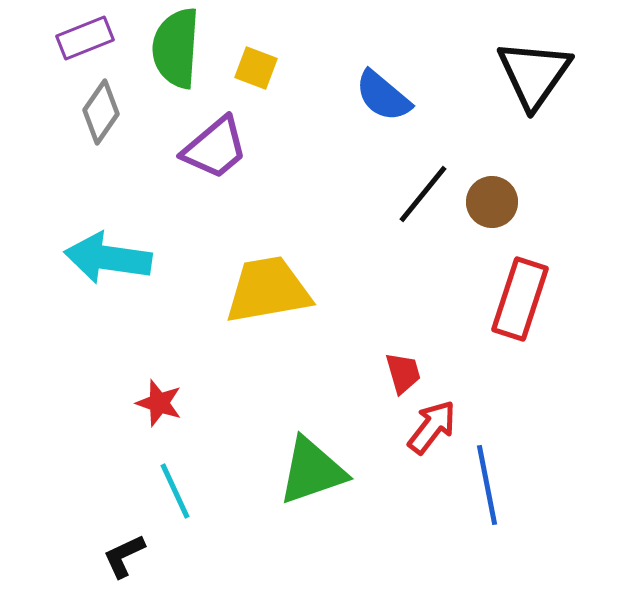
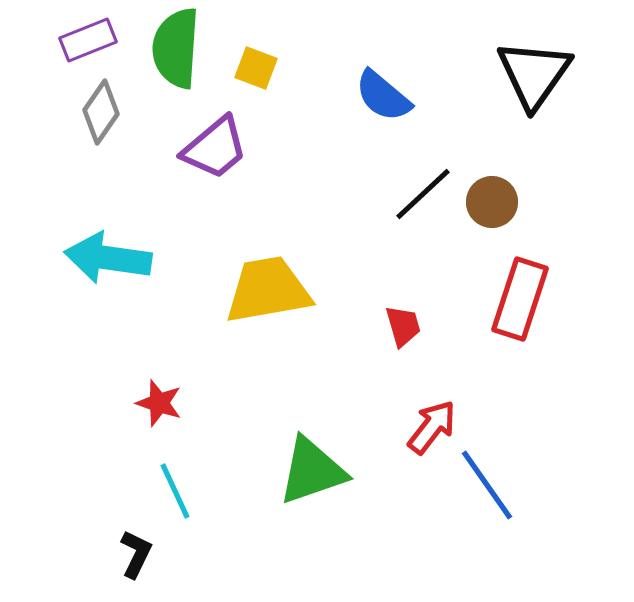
purple rectangle: moved 3 px right, 2 px down
black line: rotated 8 degrees clockwise
red trapezoid: moved 47 px up
blue line: rotated 24 degrees counterclockwise
black L-shape: moved 12 px right, 2 px up; rotated 141 degrees clockwise
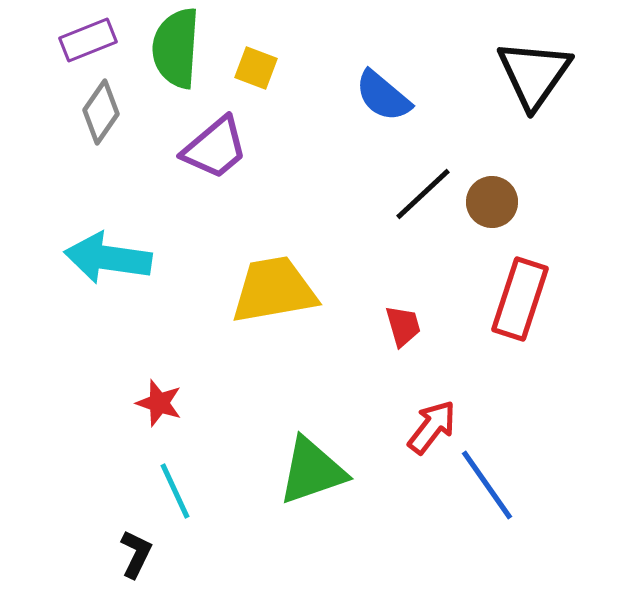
yellow trapezoid: moved 6 px right
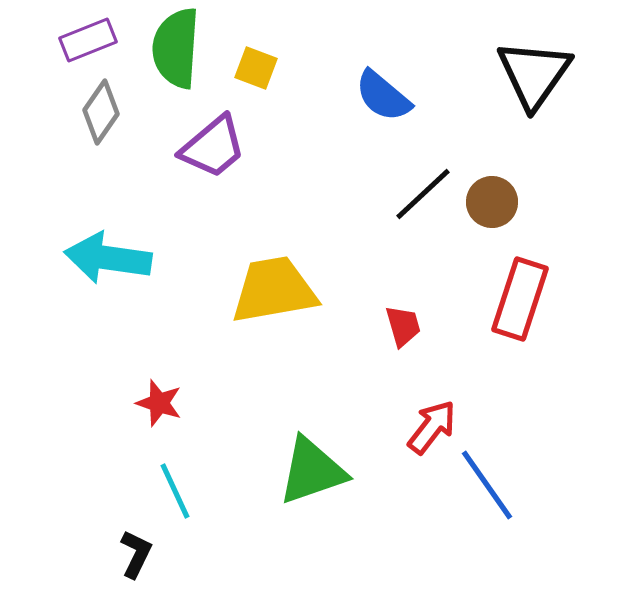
purple trapezoid: moved 2 px left, 1 px up
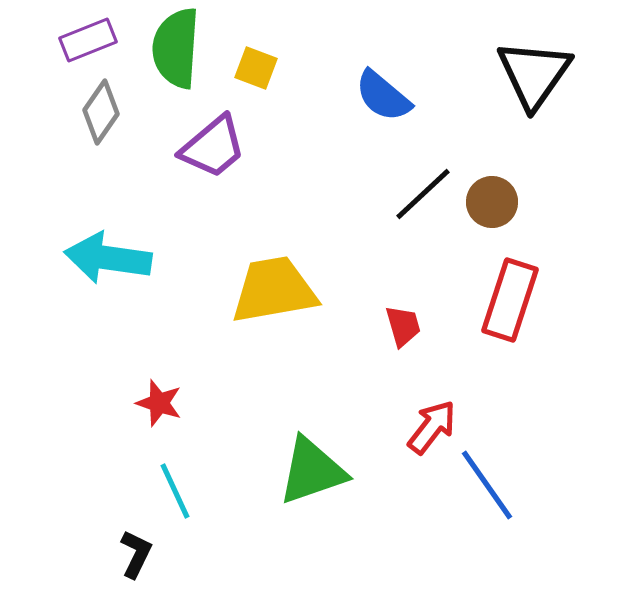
red rectangle: moved 10 px left, 1 px down
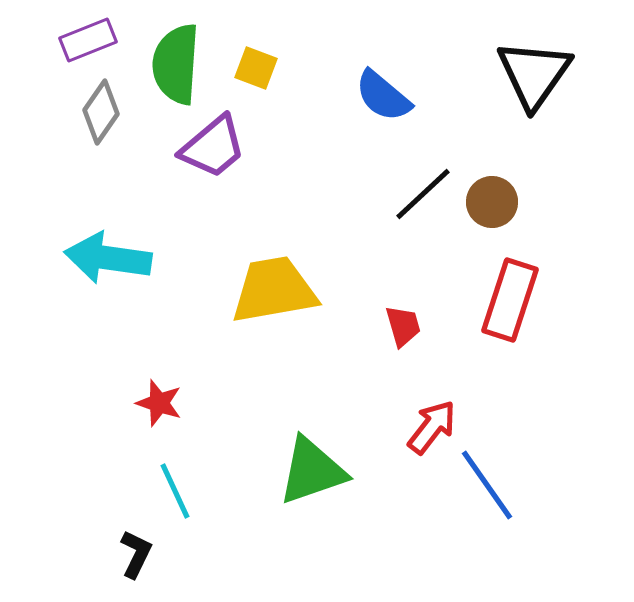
green semicircle: moved 16 px down
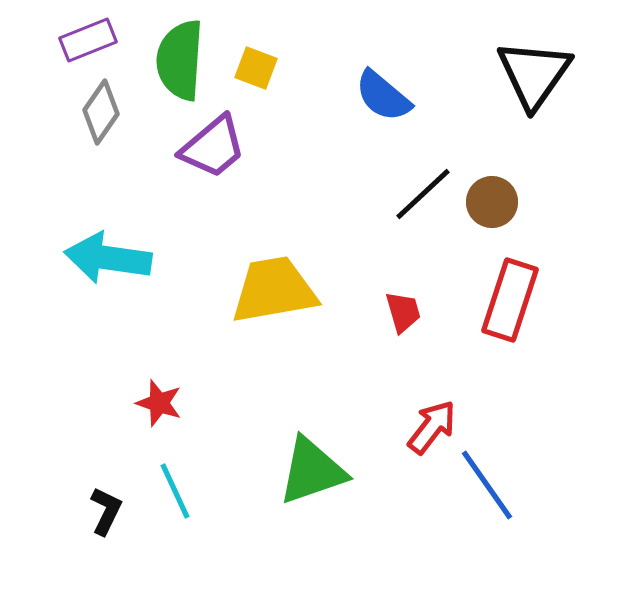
green semicircle: moved 4 px right, 4 px up
red trapezoid: moved 14 px up
black L-shape: moved 30 px left, 43 px up
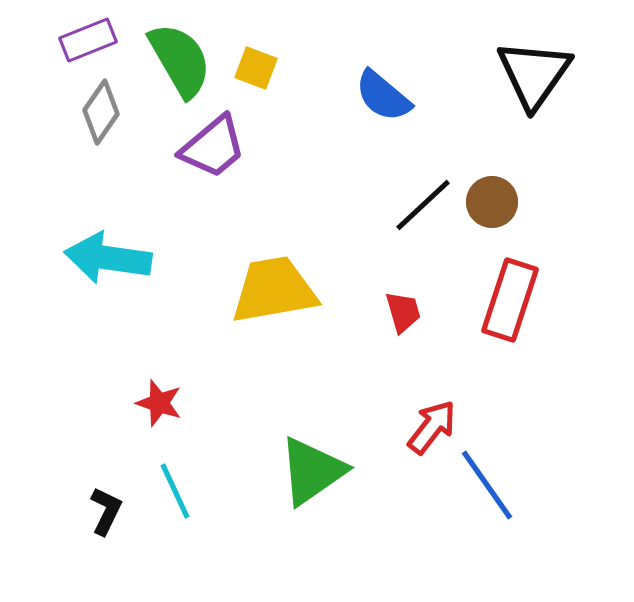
green semicircle: rotated 146 degrees clockwise
black line: moved 11 px down
green triangle: rotated 16 degrees counterclockwise
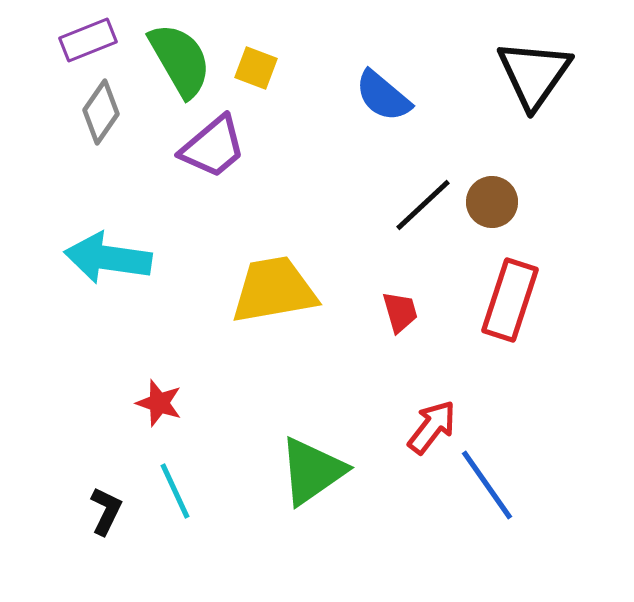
red trapezoid: moved 3 px left
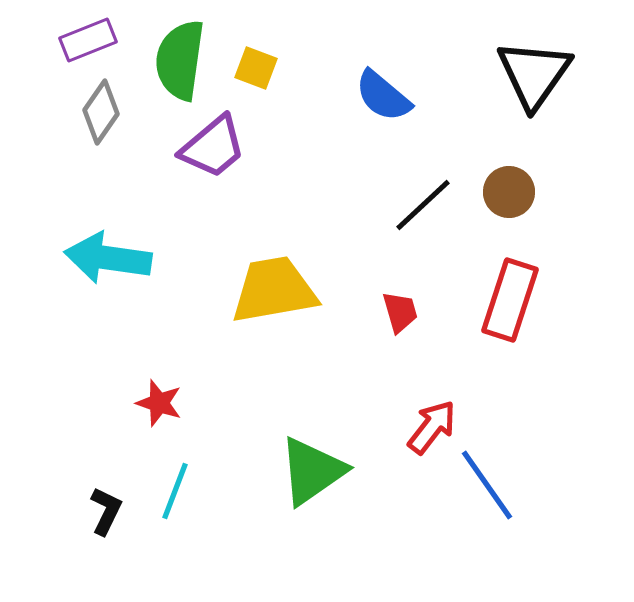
green semicircle: rotated 142 degrees counterclockwise
brown circle: moved 17 px right, 10 px up
cyan line: rotated 46 degrees clockwise
